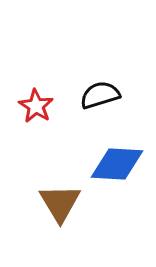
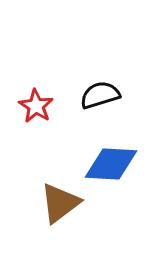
blue diamond: moved 6 px left
brown triangle: rotated 24 degrees clockwise
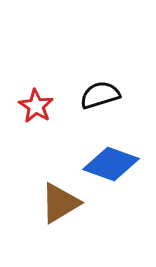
blue diamond: rotated 16 degrees clockwise
brown triangle: rotated 6 degrees clockwise
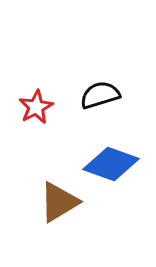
red star: moved 1 px down; rotated 12 degrees clockwise
brown triangle: moved 1 px left, 1 px up
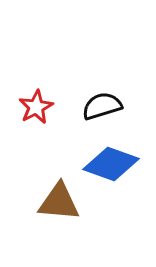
black semicircle: moved 2 px right, 11 px down
brown triangle: rotated 36 degrees clockwise
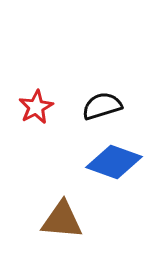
blue diamond: moved 3 px right, 2 px up
brown triangle: moved 3 px right, 18 px down
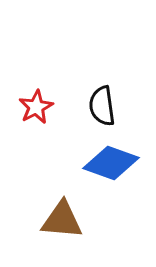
black semicircle: rotated 81 degrees counterclockwise
blue diamond: moved 3 px left, 1 px down
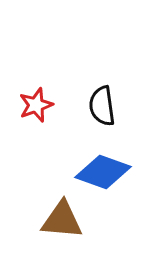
red star: moved 2 px up; rotated 8 degrees clockwise
blue diamond: moved 8 px left, 9 px down
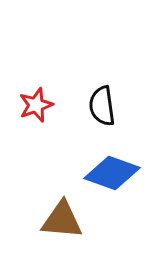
blue diamond: moved 9 px right, 1 px down
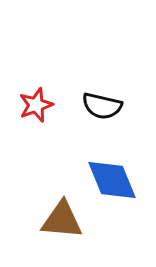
black semicircle: rotated 69 degrees counterclockwise
blue diamond: moved 7 px down; rotated 48 degrees clockwise
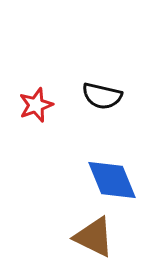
black semicircle: moved 10 px up
brown triangle: moved 32 px right, 17 px down; rotated 21 degrees clockwise
